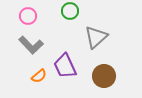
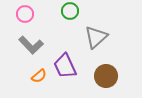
pink circle: moved 3 px left, 2 px up
brown circle: moved 2 px right
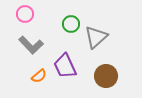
green circle: moved 1 px right, 13 px down
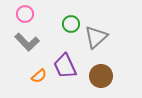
gray L-shape: moved 4 px left, 3 px up
brown circle: moved 5 px left
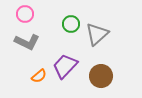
gray triangle: moved 1 px right, 3 px up
gray L-shape: rotated 20 degrees counterclockwise
purple trapezoid: rotated 68 degrees clockwise
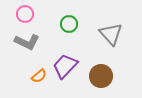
green circle: moved 2 px left
gray triangle: moved 14 px right; rotated 30 degrees counterclockwise
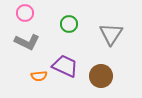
pink circle: moved 1 px up
gray triangle: rotated 15 degrees clockwise
purple trapezoid: rotated 72 degrees clockwise
orange semicircle: rotated 35 degrees clockwise
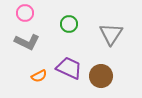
purple trapezoid: moved 4 px right, 2 px down
orange semicircle: rotated 21 degrees counterclockwise
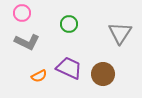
pink circle: moved 3 px left
gray triangle: moved 9 px right, 1 px up
brown circle: moved 2 px right, 2 px up
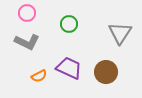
pink circle: moved 5 px right
brown circle: moved 3 px right, 2 px up
